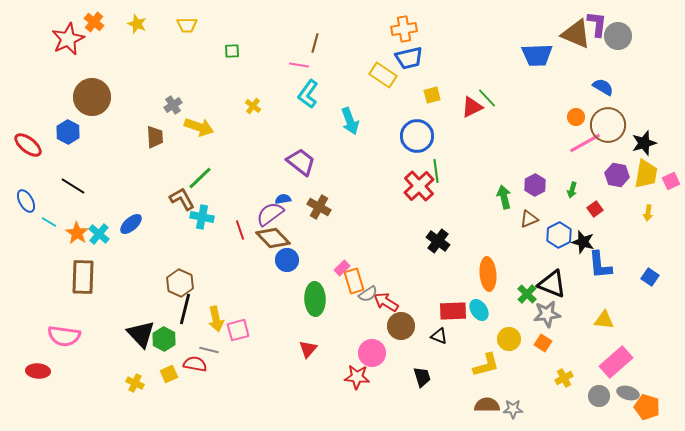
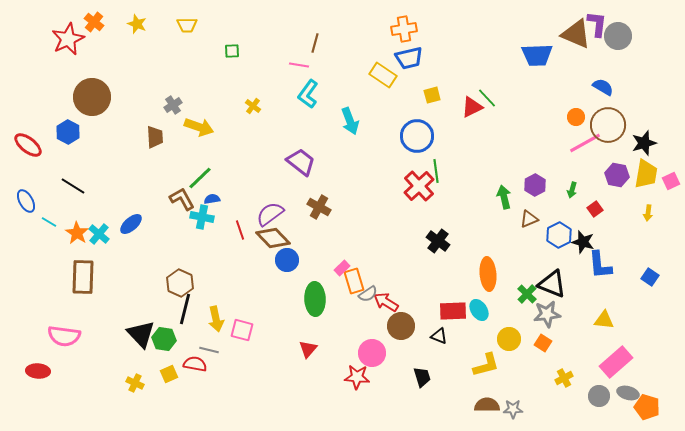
blue semicircle at (283, 199): moved 71 px left
pink square at (238, 330): moved 4 px right; rotated 30 degrees clockwise
green hexagon at (164, 339): rotated 20 degrees counterclockwise
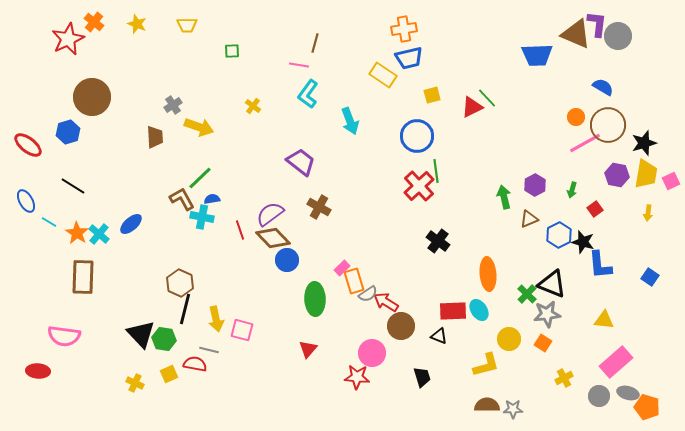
blue hexagon at (68, 132): rotated 15 degrees clockwise
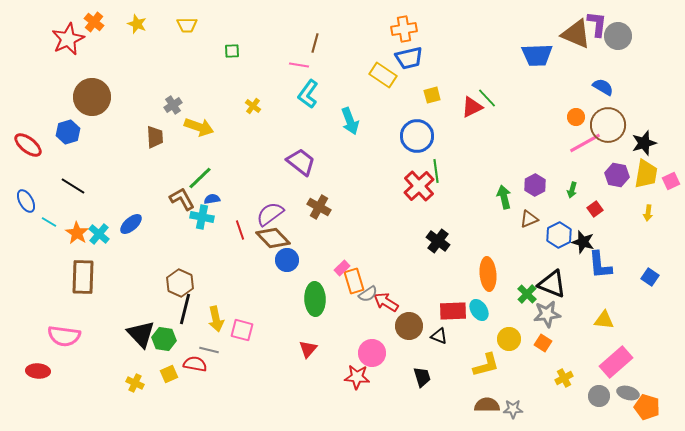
brown circle at (401, 326): moved 8 px right
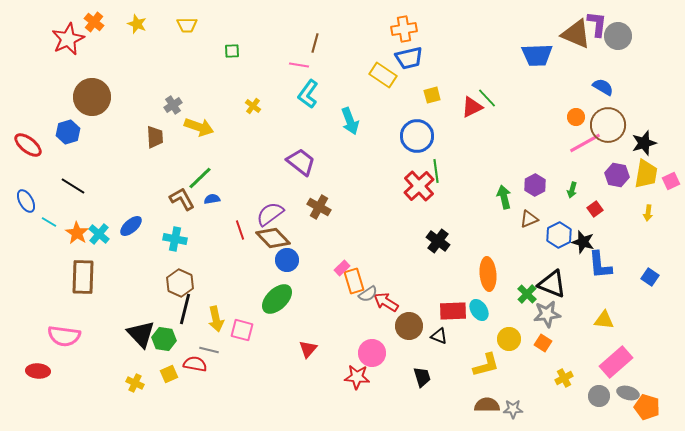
cyan cross at (202, 217): moved 27 px left, 22 px down
blue ellipse at (131, 224): moved 2 px down
green ellipse at (315, 299): moved 38 px left; rotated 48 degrees clockwise
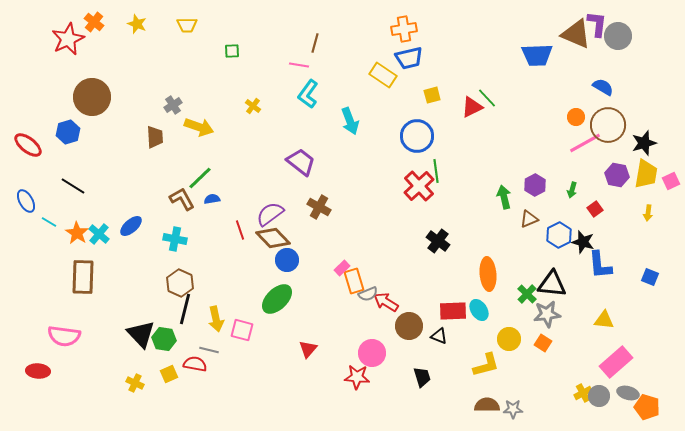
blue square at (650, 277): rotated 12 degrees counterclockwise
black triangle at (552, 284): rotated 16 degrees counterclockwise
gray semicircle at (368, 294): rotated 12 degrees clockwise
yellow cross at (564, 378): moved 19 px right, 15 px down
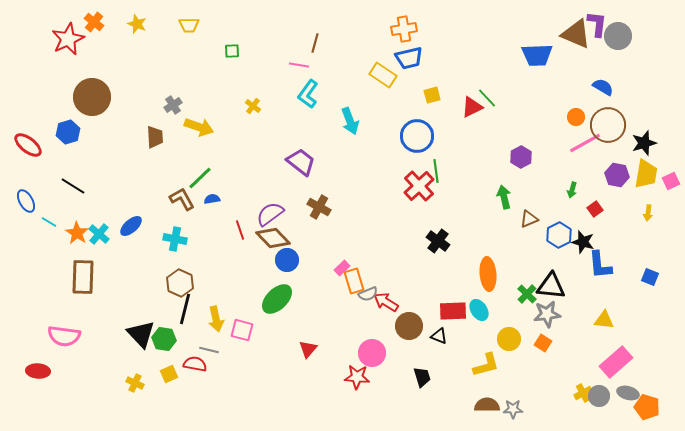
yellow trapezoid at (187, 25): moved 2 px right
purple hexagon at (535, 185): moved 14 px left, 28 px up
black triangle at (552, 284): moved 1 px left, 2 px down
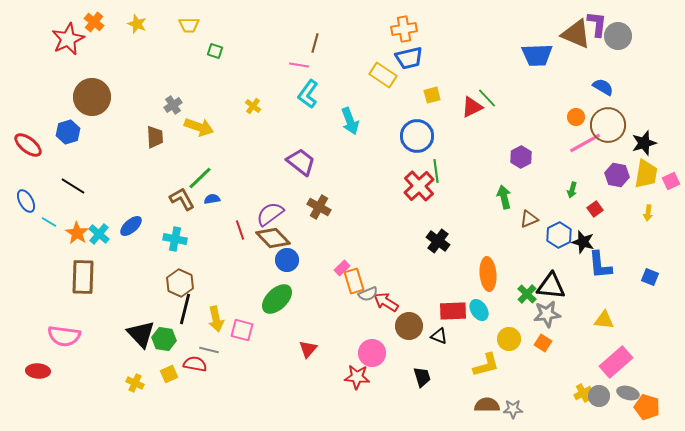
green square at (232, 51): moved 17 px left; rotated 21 degrees clockwise
